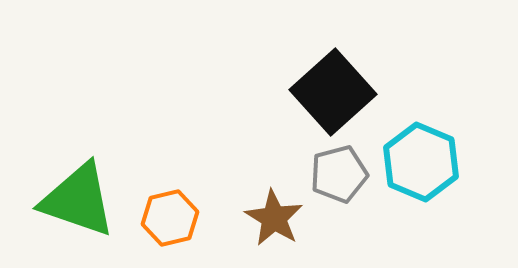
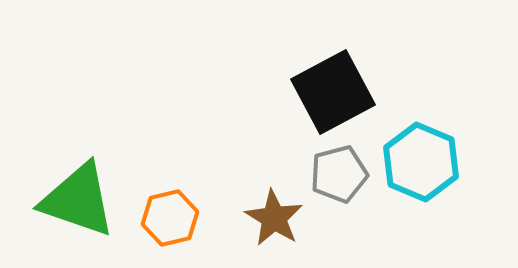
black square: rotated 14 degrees clockwise
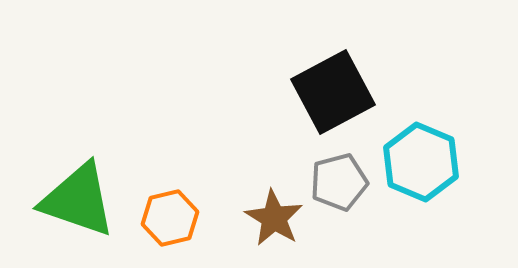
gray pentagon: moved 8 px down
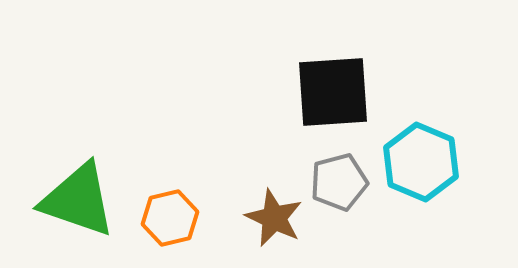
black square: rotated 24 degrees clockwise
brown star: rotated 6 degrees counterclockwise
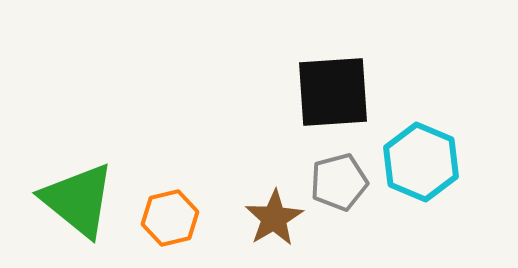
green triangle: rotated 20 degrees clockwise
brown star: rotated 16 degrees clockwise
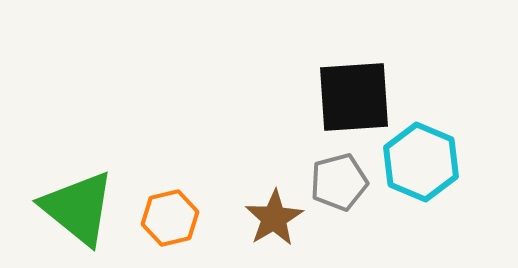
black square: moved 21 px right, 5 px down
green triangle: moved 8 px down
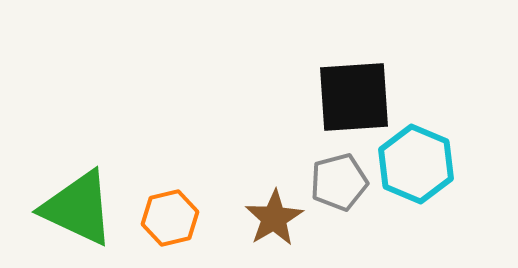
cyan hexagon: moved 5 px left, 2 px down
green triangle: rotated 14 degrees counterclockwise
